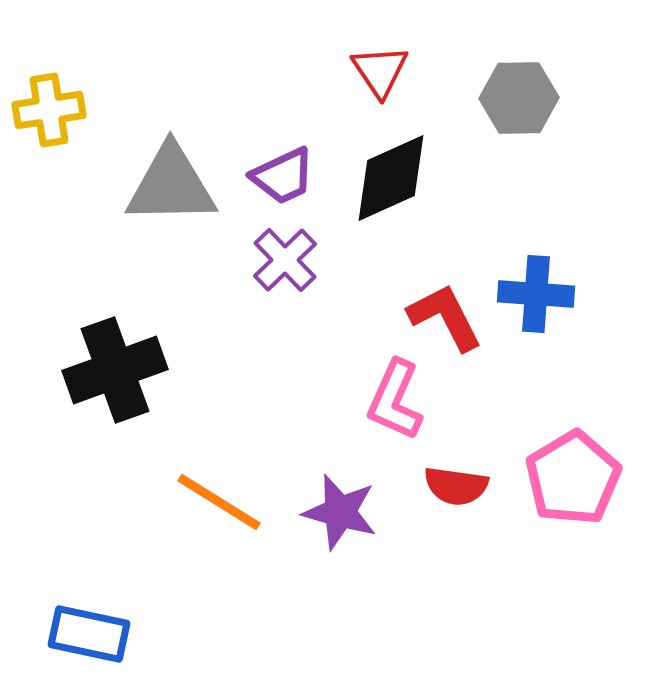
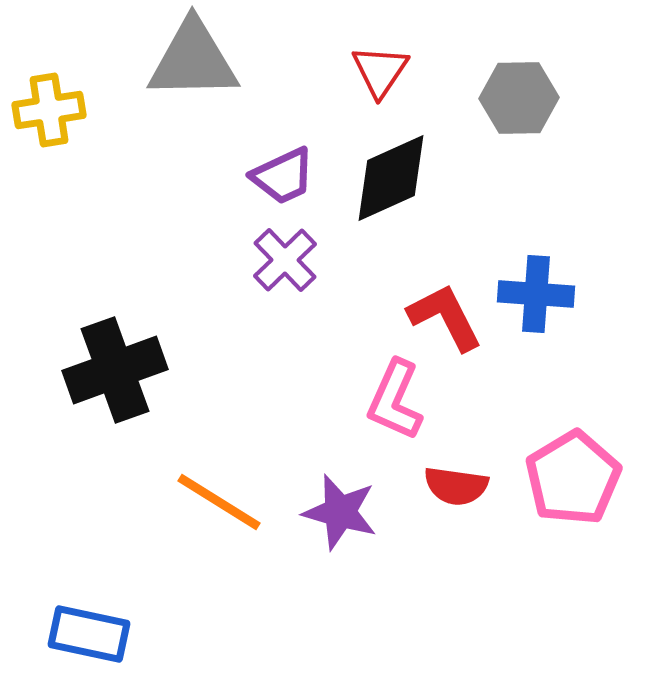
red triangle: rotated 8 degrees clockwise
gray triangle: moved 22 px right, 125 px up
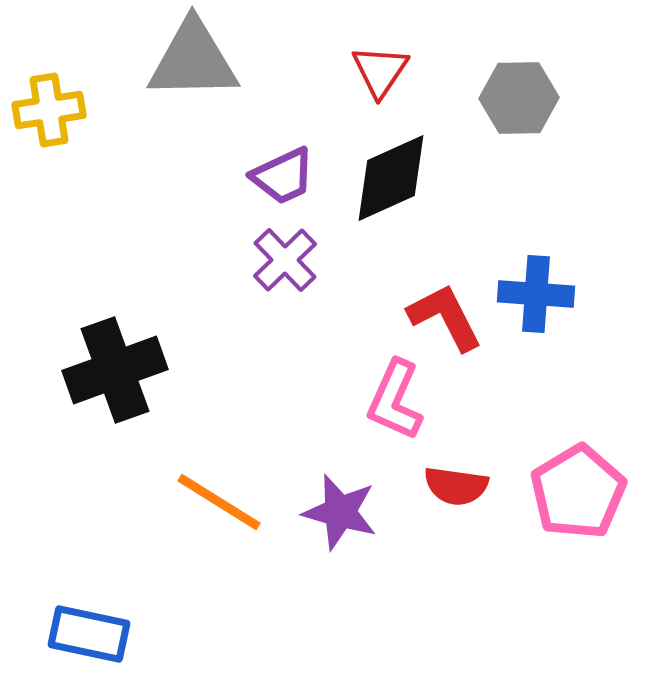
pink pentagon: moved 5 px right, 14 px down
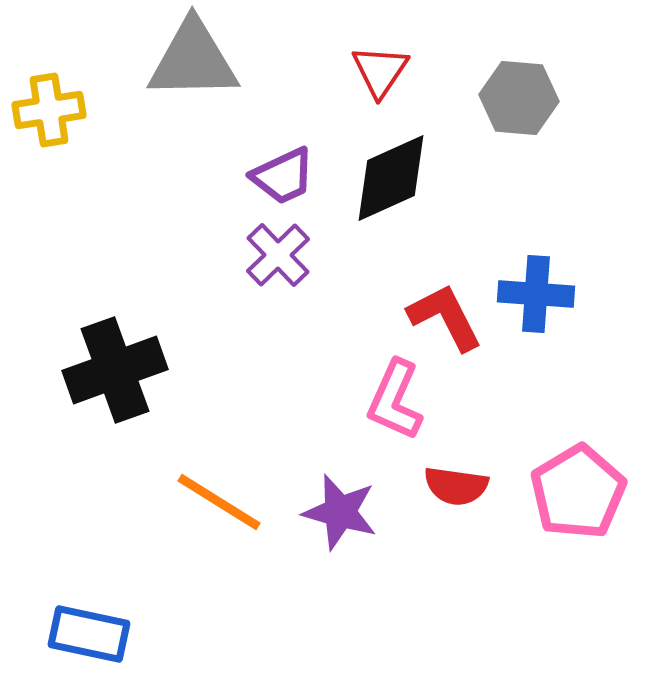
gray hexagon: rotated 6 degrees clockwise
purple cross: moved 7 px left, 5 px up
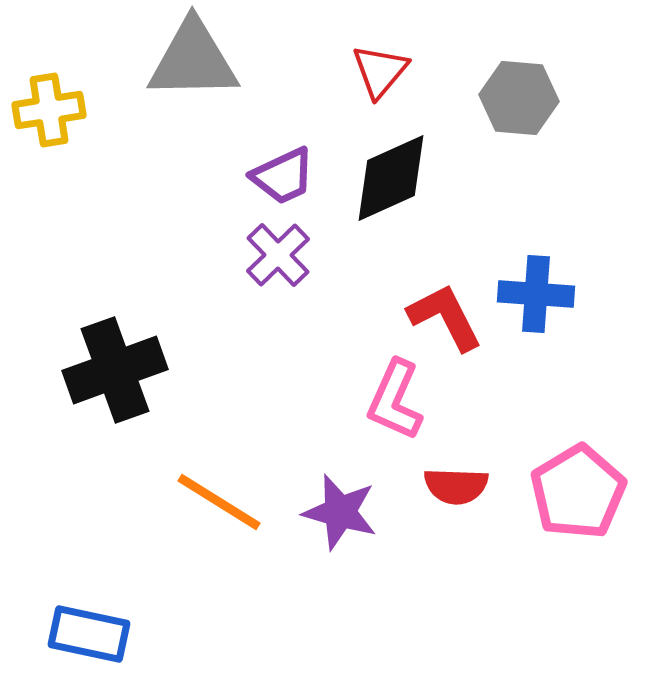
red triangle: rotated 6 degrees clockwise
red semicircle: rotated 6 degrees counterclockwise
